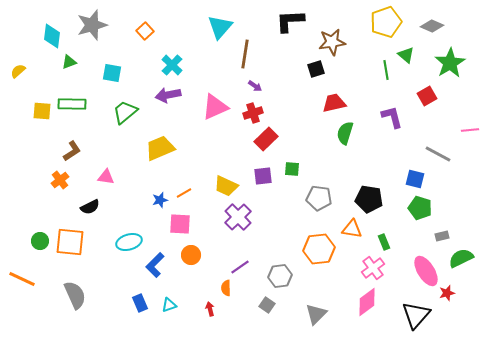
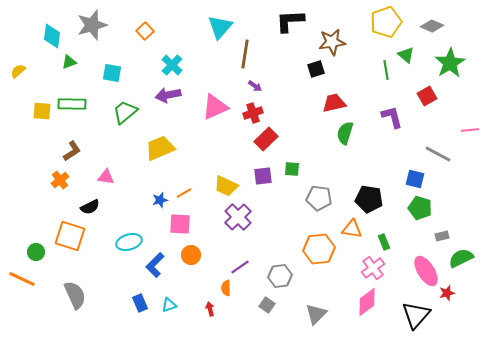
green circle at (40, 241): moved 4 px left, 11 px down
orange square at (70, 242): moved 6 px up; rotated 12 degrees clockwise
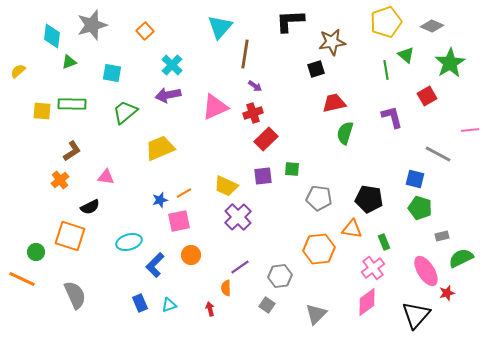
pink square at (180, 224): moved 1 px left, 3 px up; rotated 15 degrees counterclockwise
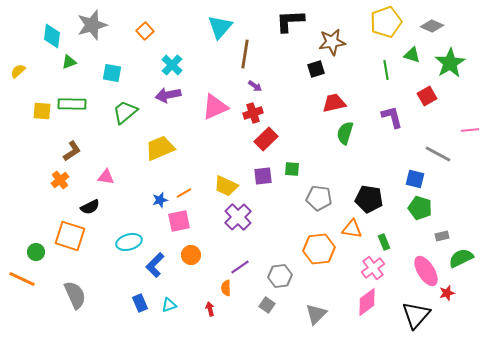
green triangle at (406, 55): moved 6 px right; rotated 24 degrees counterclockwise
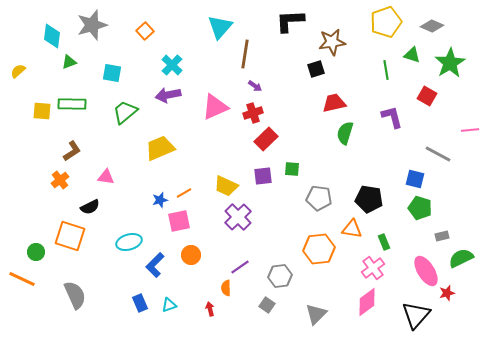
red square at (427, 96): rotated 30 degrees counterclockwise
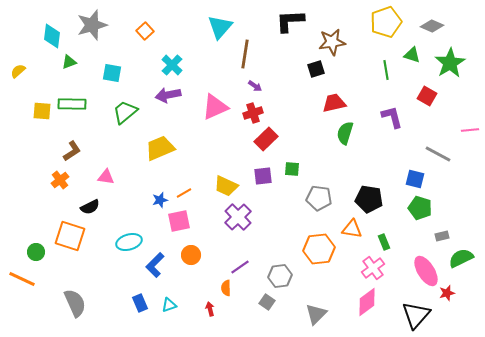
gray semicircle at (75, 295): moved 8 px down
gray square at (267, 305): moved 3 px up
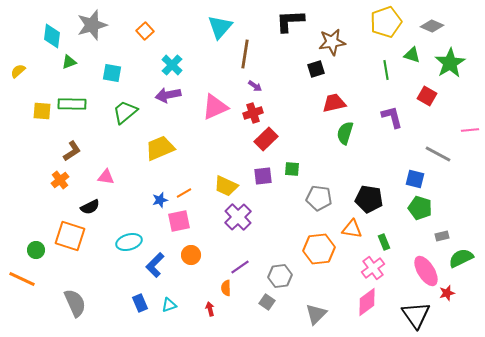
green circle at (36, 252): moved 2 px up
black triangle at (416, 315): rotated 16 degrees counterclockwise
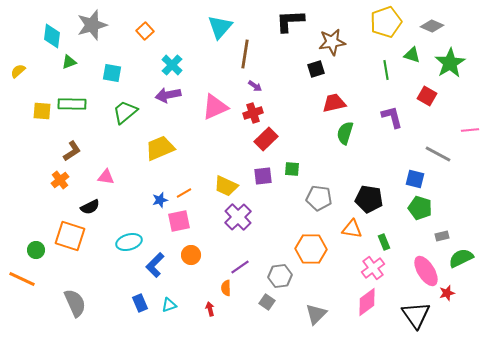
orange hexagon at (319, 249): moved 8 px left; rotated 8 degrees clockwise
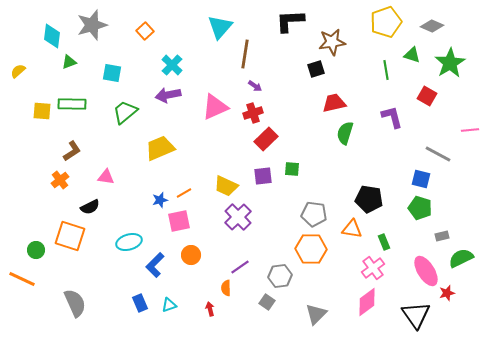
blue square at (415, 179): moved 6 px right
gray pentagon at (319, 198): moved 5 px left, 16 px down
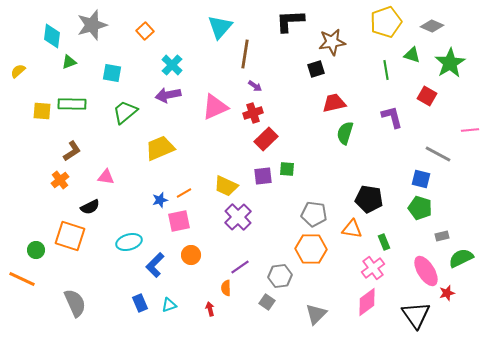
green square at (292, 169): moved 5 px left
